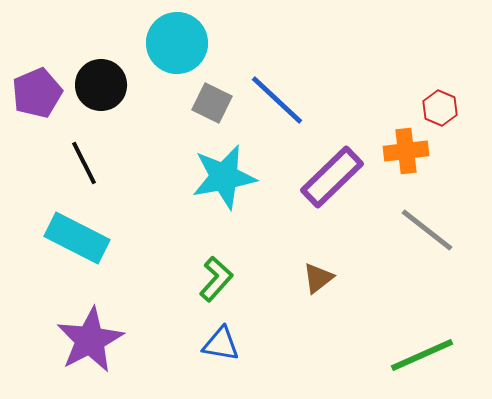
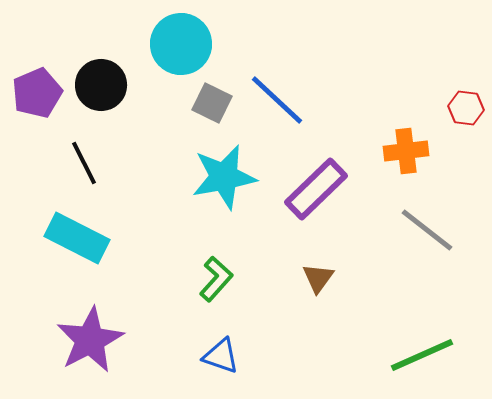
cyan circle: moved 4 px right, 1 px down
red hexagon: moved 26 px right; rotated 16 degrees counterclockwise
purple rectangle: moved 16 px left, 12 px down
brown triangle: rotated 16 degrees counterclockwise
blue triangle: moved 12 px down; rotated 9 degrees clockwise
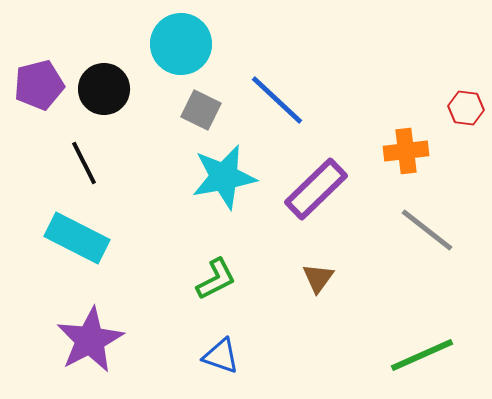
black circle: moved 3 px right, 4 px down
purple pentagon: moved 2 px right, 8 px up; rotated 9 degrees clockwise
gray square: moved 11 px left, 7 px down
green L-shape: rotated 21 degrees clockwise
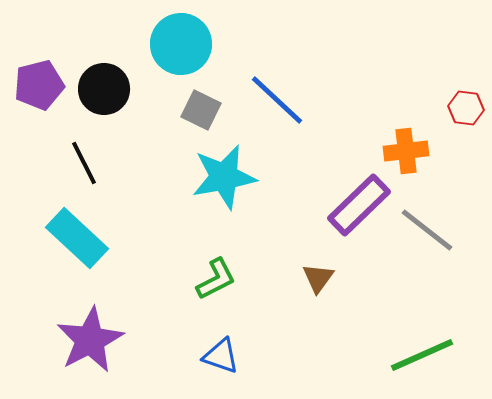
purple rectangle: moved 43 px right, 16 px down
cyan rectangle: rotated 16 degrees clockwise
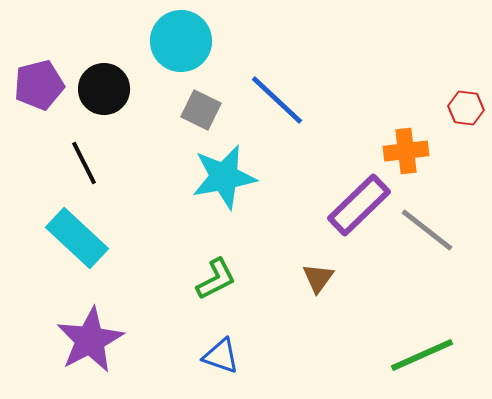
cyan circle: moved 3 px up
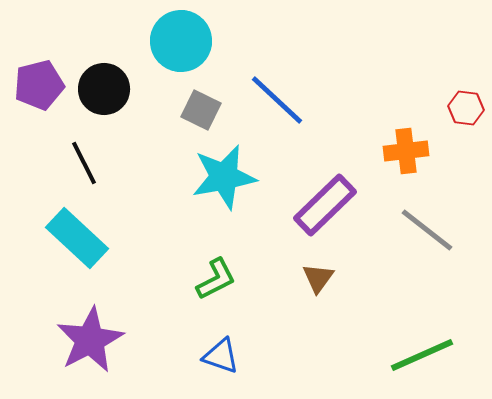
purple rectangle: moved 34 px left
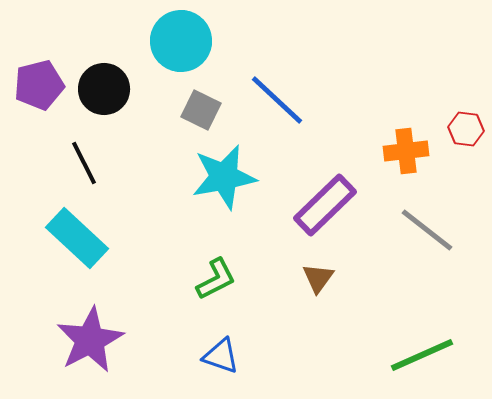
red hexagon: moved 21 px down
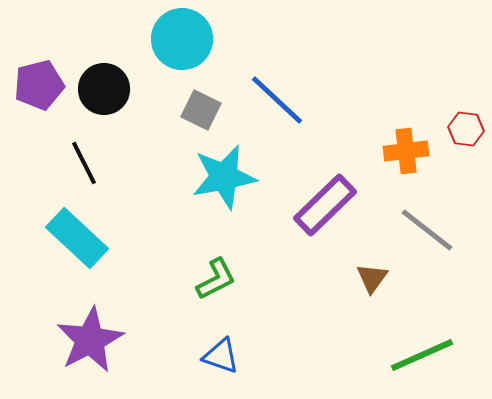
cyan circle: moved 1 px right, 2 px up
brown triangle: moved 54 px right
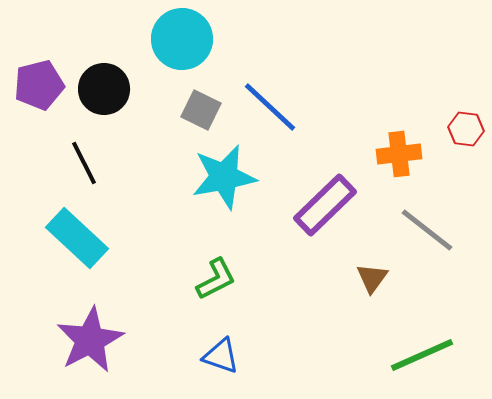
blue line: moved 7 px left, 7 px down
orange cross: moved 7 px left, 3 px down
